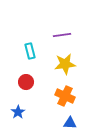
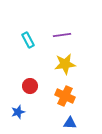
cyan rectangle: moved 2 px left, 11 px up; rotated 14 degrees counterclockwise
red circle: moved 4 px right, 4 px down
blue star: rotated 16 degrees clockwise
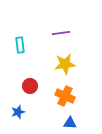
purple line: moved 1 px left, 2 px up
cyan rectangle: moved 8 px left, 5 px down; rotated 21 degrees clockwise
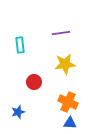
red circle: moved 4 px right, 4 px up
orange cross: moved 3 px right, 6 px down
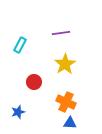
cyan rectangle: rotated 35 degrees clockwise
yellow star: rotated 25 degrees counterclockwise
orange cross: moved 2 px left
